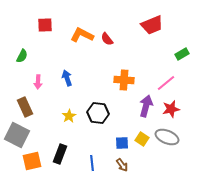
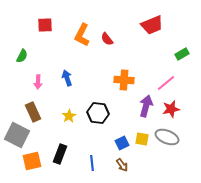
orange L-shape: rotated 90 degrees counterclockwise
brown rectangle: moved 8 px right, 5 px down
yellow square: rotated 24 degrees counterclockwise
blue square: rotated 24 degrees counterclockwise
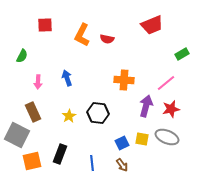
red semicircle: rotated 40 degrees counterclockwise
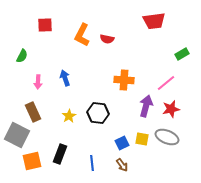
red trapezoid: moved 2 px right, 4 px up; rotated 15 degrees clockwise
blue arrow: moved 2 px left
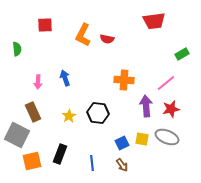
orange L-shape: moved 1 px right
green semicircle: moved 5 px left, 7 px up; rotated 32 degrees counterclockwise
purple arrow: rotated 20 degrees counterclockwise
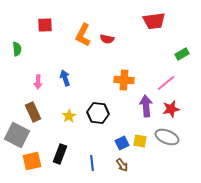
yellow square: moved 2 px left, 2 px down
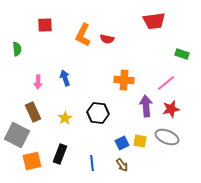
green rectangle: rotated 48 degrees clockwise
yellow star: moved 4 px left, 2 px down
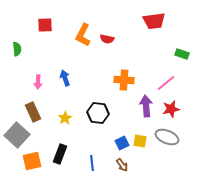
gray square: rotated 15 degrees clockwise
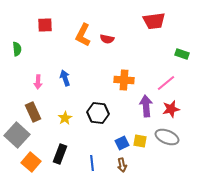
orange square: moved 1 px left, 1 px down; rotated 36 degrees counterclockwise
brown arrow: rotated 24 degrees clockwise
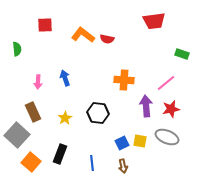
orange L-shape: rotated 100 degrees clockwise
brown arrow: moved 1 px right, 1 px down
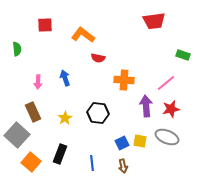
red semicircle: moved 9 px left, 19 px down
green rectangle: moved 1 px right, 1 px down
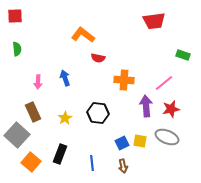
red square: moved 30 px left, 9 px up
pink line: moved 2 px left
